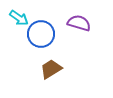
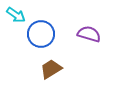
cyan arrow: moved 3 px left, 3 px up
purple semicircle: moved 10 px right, 11 px down
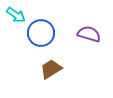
blue circle: moved 1 px up
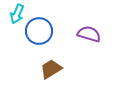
cyan arrow: moved 1 px right, 1 px up; rotated 78 degrees clockwise
blue circle: moved 2 px left, 2 px up
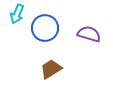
blue circle: moved 6 px right, 3 px up
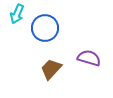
purple semicircle: moved 24 px down
brown trapezoid: rotated 15 degrees counterclockwise
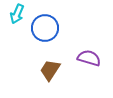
brown trapezoid: moved 1 px left, 1 px down; rotated 10 degrees counterclockwise
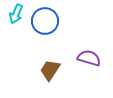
cyan arrow: moved 1 px left
blue circle: moved 7 px up
